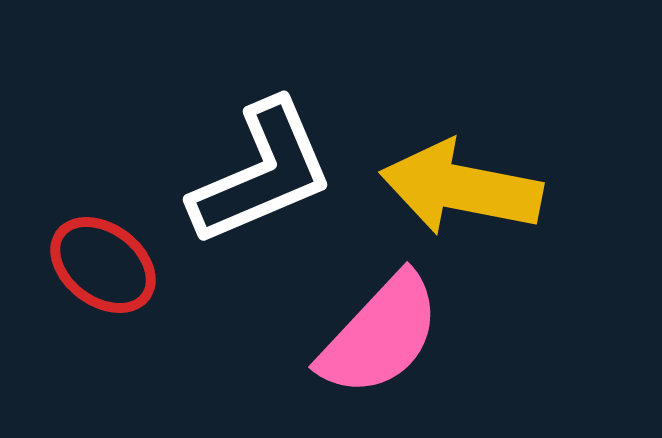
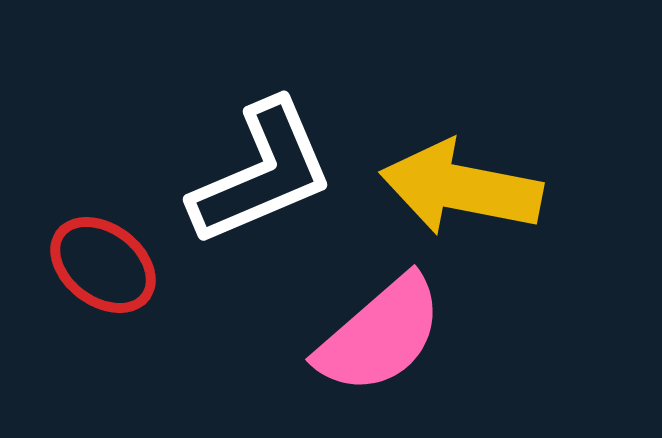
pink semicircle: rotated 6 degrees clockwise
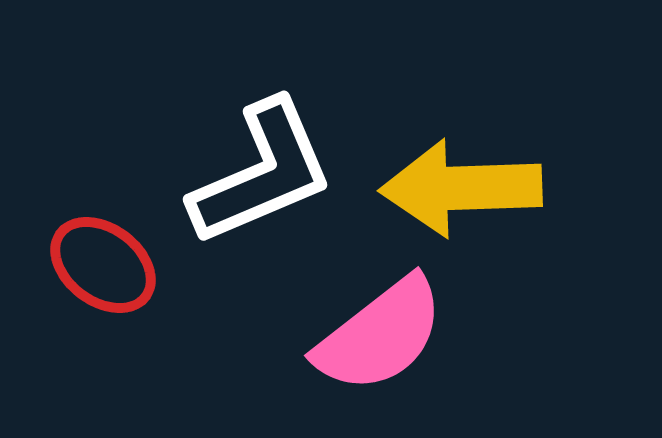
yellow arrow: rotated 13 degrees counterclockwise
pink semicircle: rotated 3 degrees clockwise
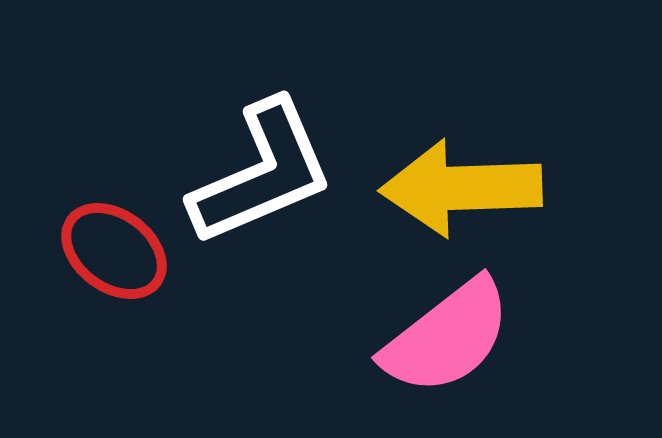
red ellipse: moved 11 px right, 14 px up
pink semicircle: moved 67 px right, 2 px down
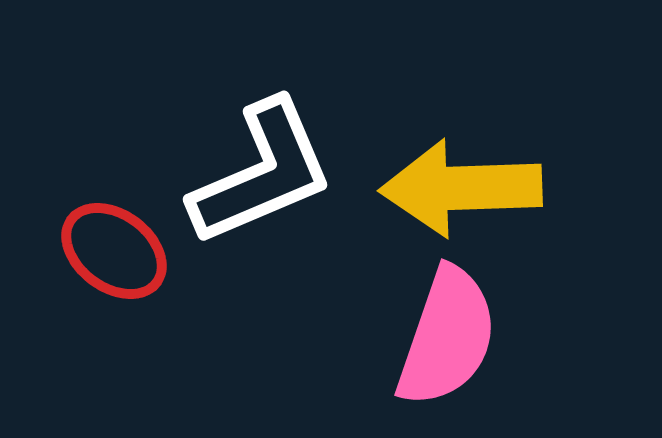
pink semicircle: rotated 33 degrees counterclockwise
